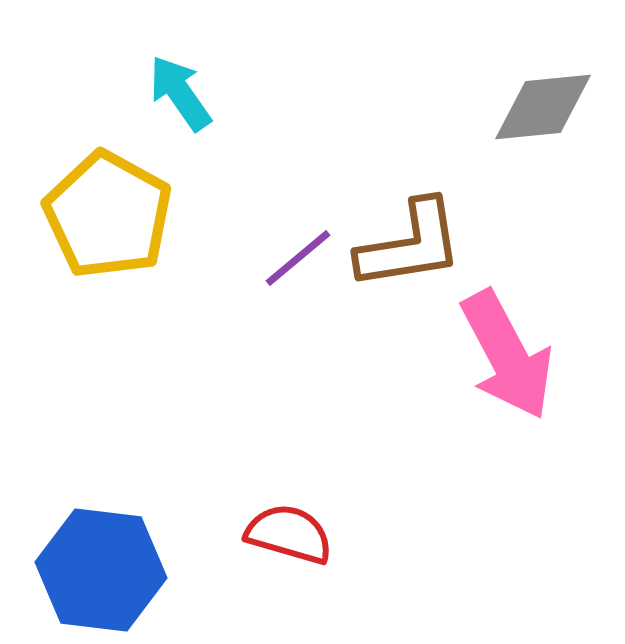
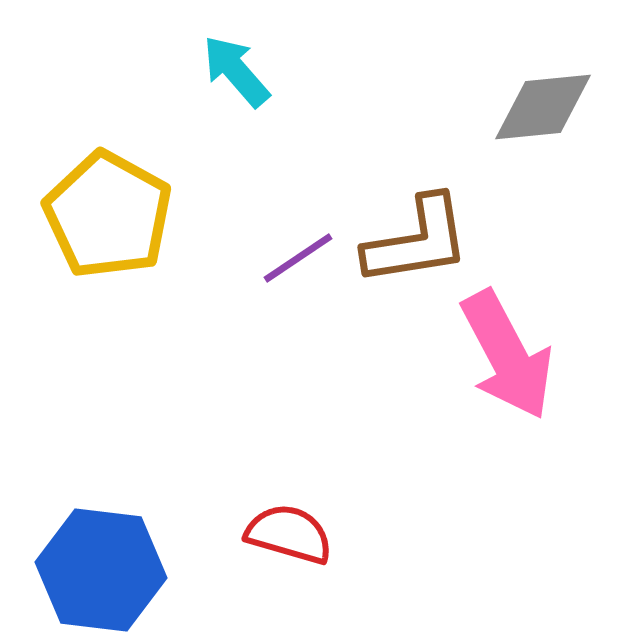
cyan arrow: moved 56 px right, 22 px up; rotated 6 degrees counterclockwise
brown L-shape: moved 7 px right, 4 px up
purple line: rotated 6 degrees clockwise
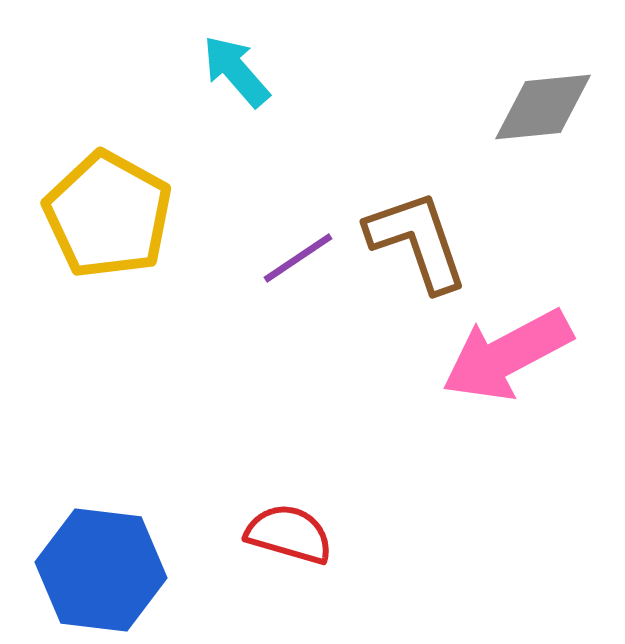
brown L-shape: rotated 100 degrees counterclockwise
pink arrow: rotated 90 degrees clockwise
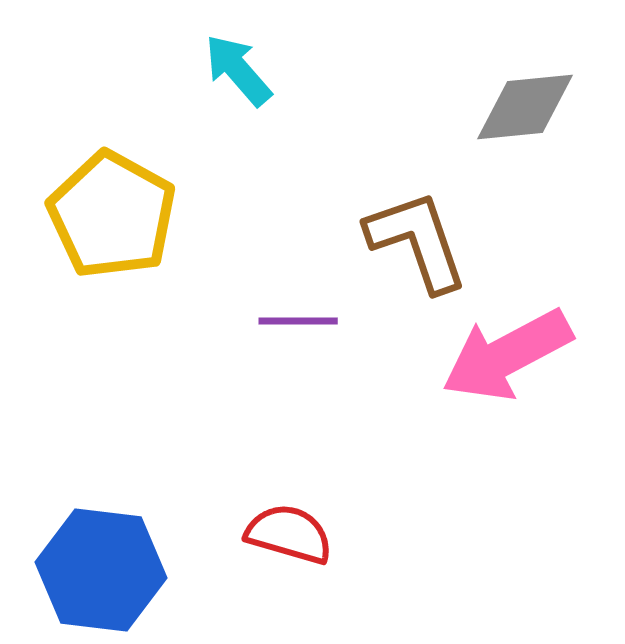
cyan arrow: moved 2 px right, 1 px up
gray diamond: moved 18 px left
yellow pentagon: moved 4 px right
purple line: moved 63 px down; rotated 34 degrees clockwise
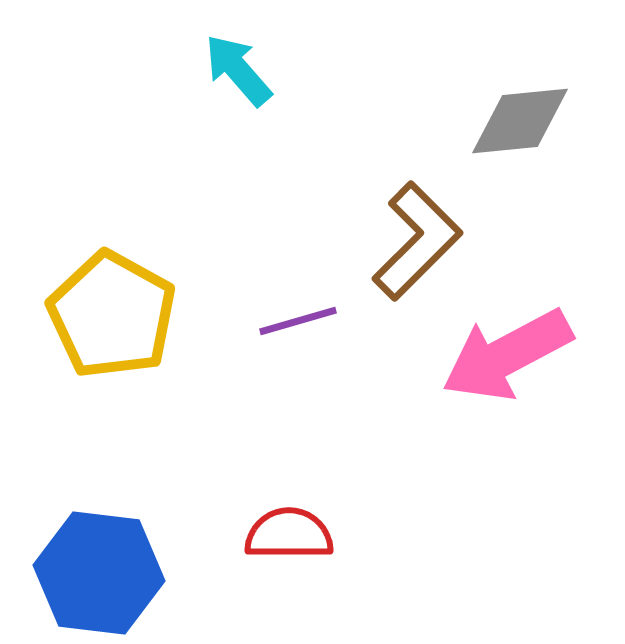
gray diamond: moved 5 px left, 14 px down
yellow pentagon: moved 100 px down
brown L-shape: rotated 64 degrees clockwise
purple line: rotated 16 degrees counterclockwise
red semicircle: rotated 16 degrees counterclockwise
blue hexagon: moved 2 px left, 3 px down
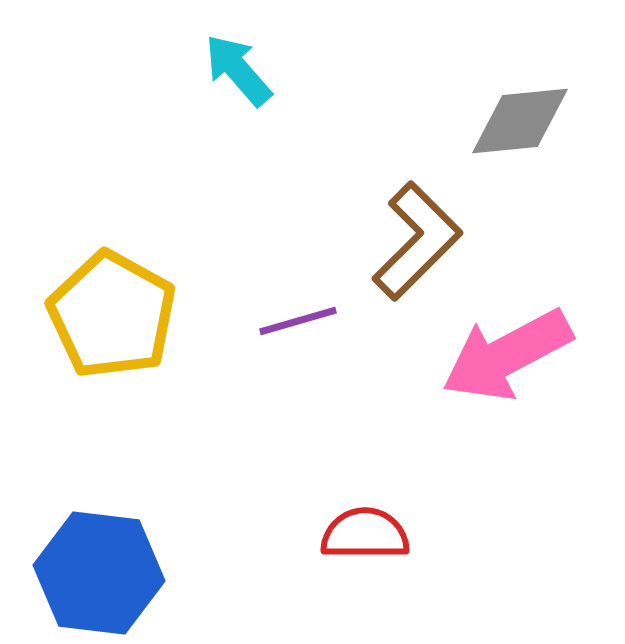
red semicircle: moved 76 px right
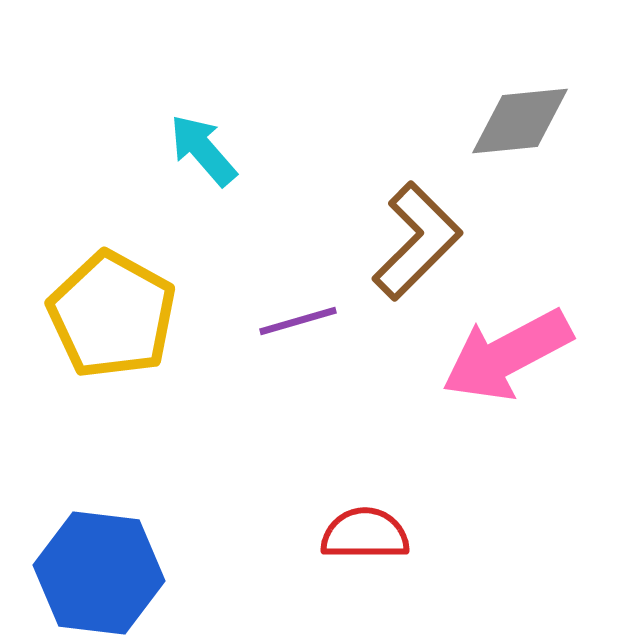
cyan arrow: moved 35 px left, 80 px down
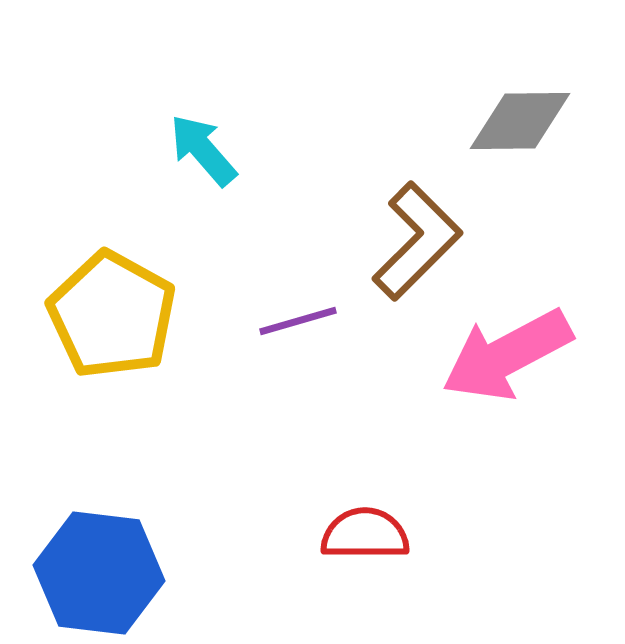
gray diamond: rotated 5 degrees clockwise
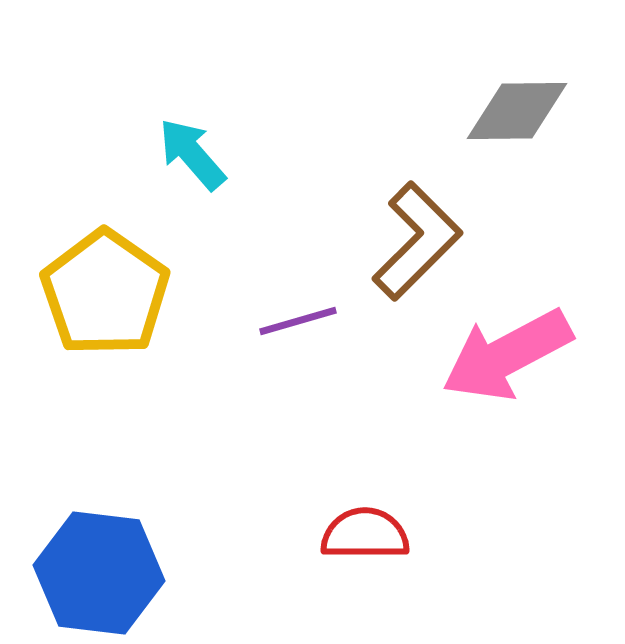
gray diamond: moved 3 px left, 10 px up
cyan arrow: moved 11 px left, 4 px down
yellow pentagon: moved 7 px left, 22 px up; rotated 6 degrees clockwise
